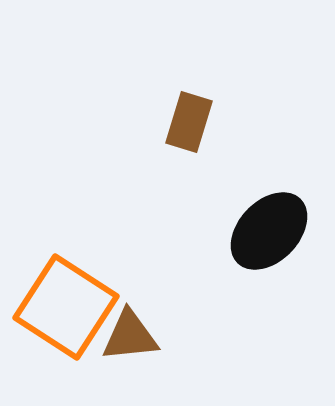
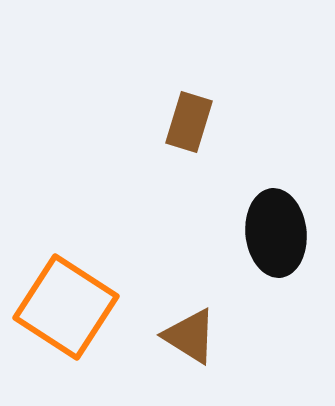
black ellipse: moved 7 px right, 2 px down; rotated 50 degrees counterclockwise
brown triangle: moved 60 px right; rotated 38 degrees clockwise
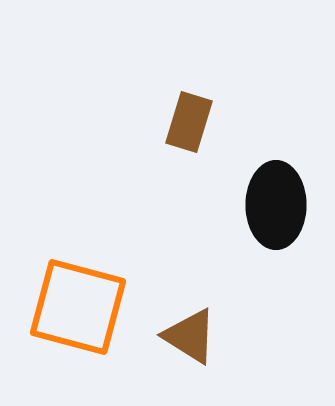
black ellipse: moved 28 px up; rotated 6 degrees clockwise
orange square: moved 12 px right; rotated 18 degrees counterclockwise
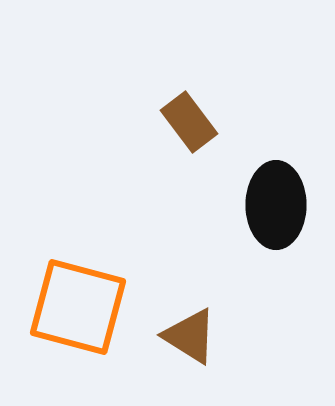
brown rectangle: rotated 54 degrees counterclockwise
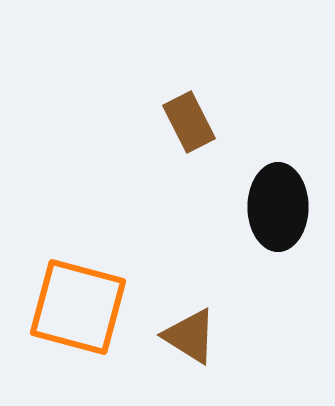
brown rectangle: rotated 10 degrees clockwise
black ellipse: moved 2 px right, 2 px down
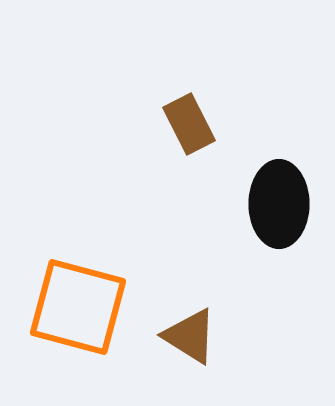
brown rectangle: moved 2 px down
black ellipse: moved 1 px right, 3 px up
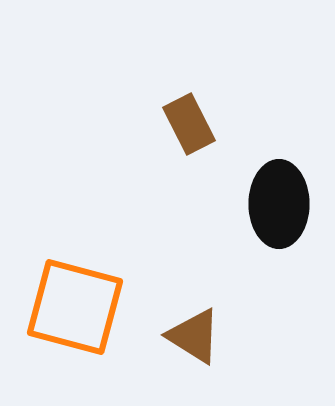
orange square: moved 3 px left
brown triangle: moved 4 px right
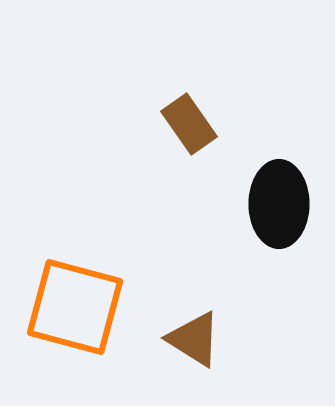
brown rectangle: rotated 8 degrees counterclockwise
brown triangle: moved 3 px down
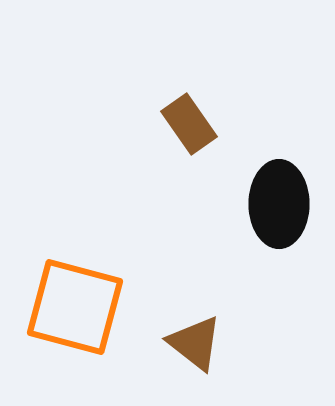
brown triangle: moved 1 px right, 4 px down; rotated 6 degrees clockwise
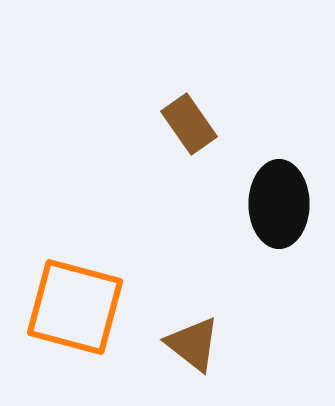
brown triangle: moved 2 px left, 1 px down
